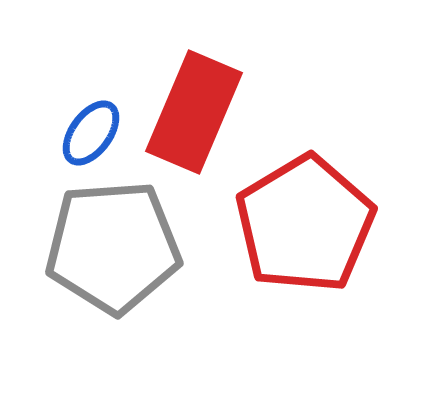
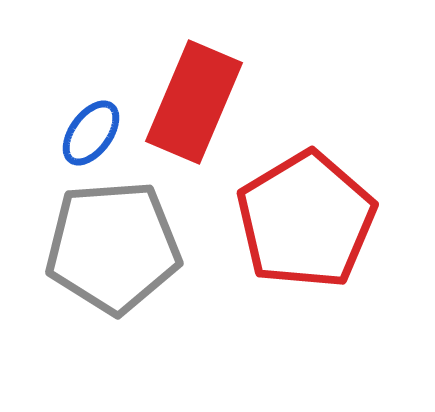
red rectangle: moved 10 px up
red pentagon: moved 1 px right, 4 px up
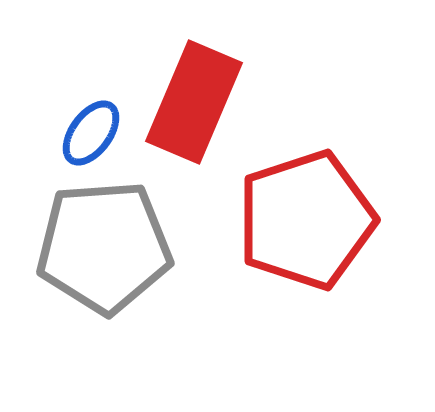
red pentagon: rotated 13 degrees clockwise
gray pentagon: moved 9 px left
